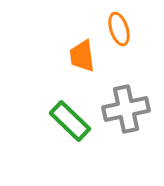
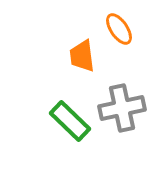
orange ellipse: rotated 16 degrees counterclockwise
gray cross: moved 4 px left, 1 px up
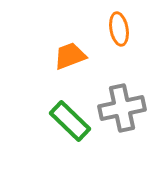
orange ellipse: rotated 24 degrees clockwise
orange trapezoid: moved 12 px left; rotated 76 degrees clockwise
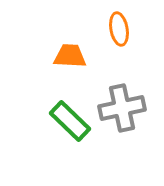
orange trapezoid: rotated 24 degrees clockwise
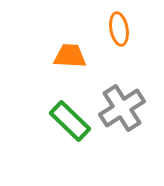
gray cross: rotated 21 degrees counterclockwise
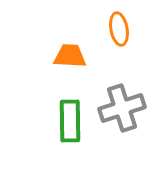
gray cross: rotated 15 degrees clockwise
green rectangle: rotated 45 degrees clockwise
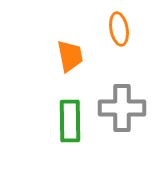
orange trapezoid: rotated 76 degrees clockwise
gray cross: rotated 18 degrees clockwise
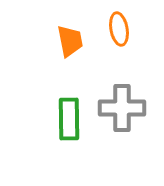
orange trapezoid: moved 15 px up
green rectangle: moved 1 px left, 2 px up
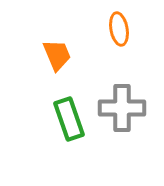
orange trapezoid: moved 13 px left, 14 px down; rotated 12 degrees counterclockwise
green rectangle: rotated 18 degrees counterclockwise
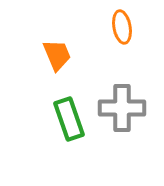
orange ellipse: moved 3 px right, 2 px up
